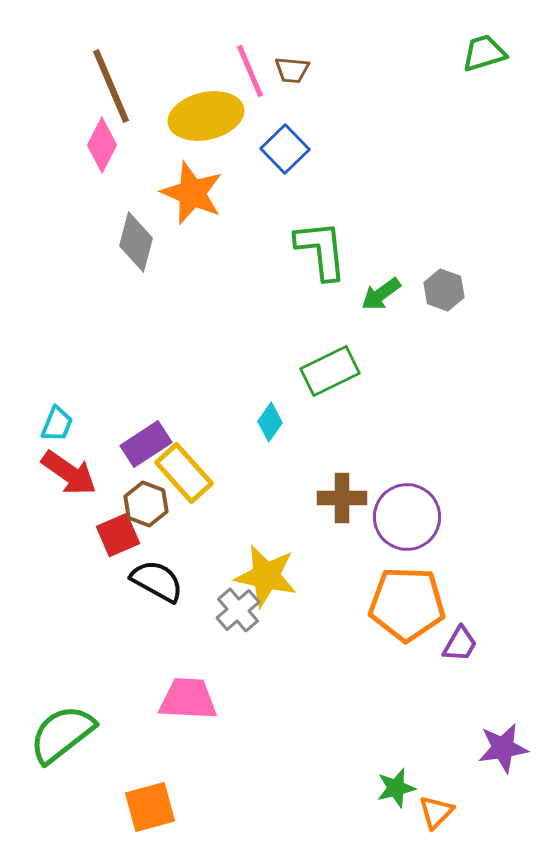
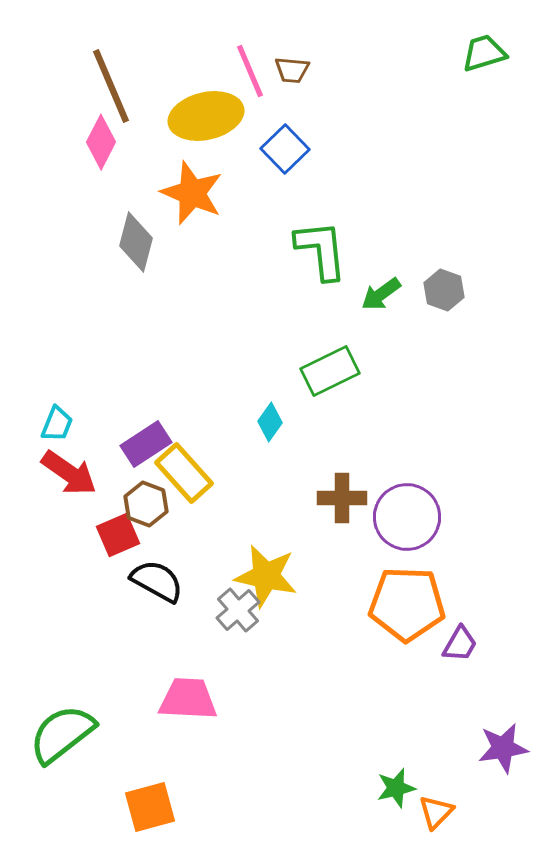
pink diamond: moved 1 px left, 3 px up
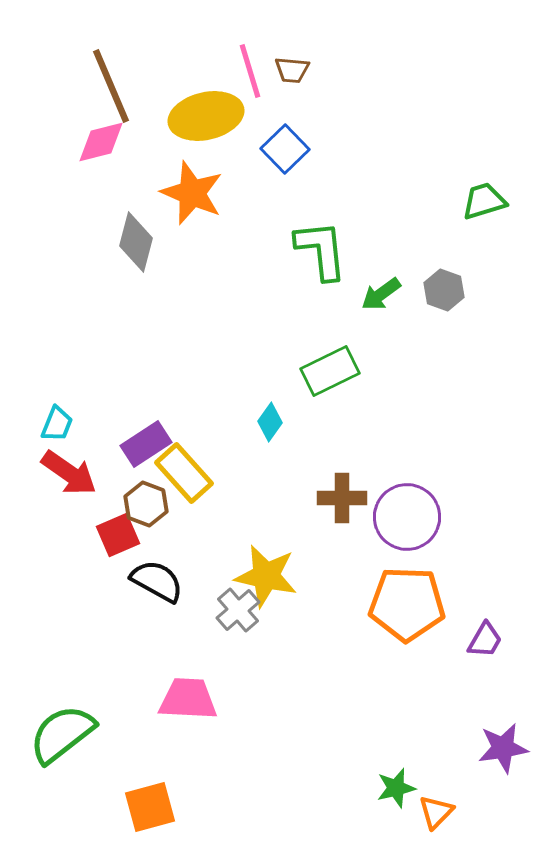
green trapezoid: moved 148 px down
pink line: rotated 6 degrees clockwise
pink diamond: rotated 48 degrees clockwise
purple trapezoid: moved 25 px right, 4 px up
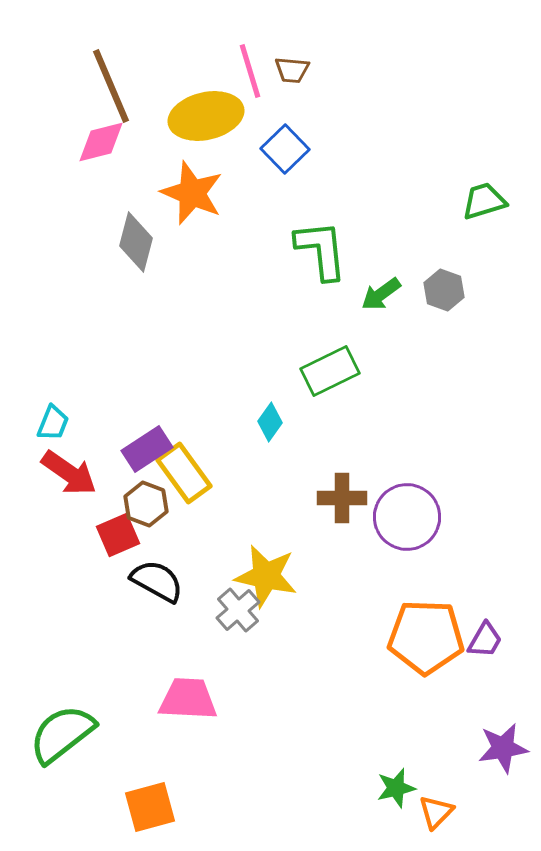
cyan trapezoid: moved 4 px left, 1 px up
purple rectangle: moved 1 px right, 5 px down
yellow rectangle: rotated 6 degrees clockwise
orange pentagon: moved 19 px right, 33 px down
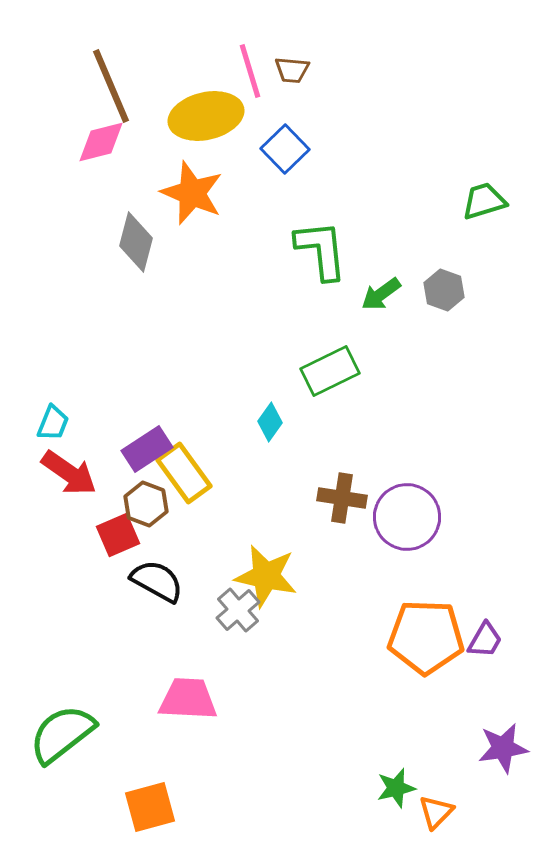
brown cross: rotated 9 degrees clockwise
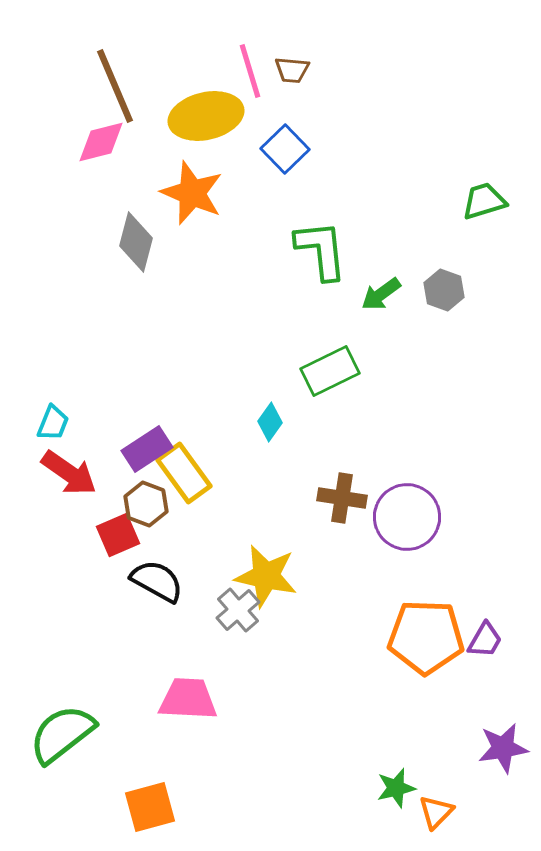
brown line: moved 4 px right
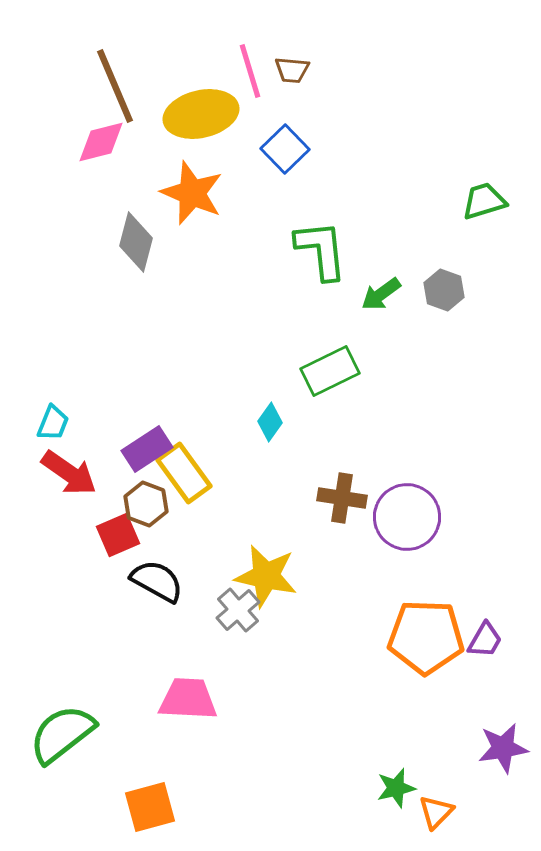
yellow ellipse: moved 5 px left, 2 px up
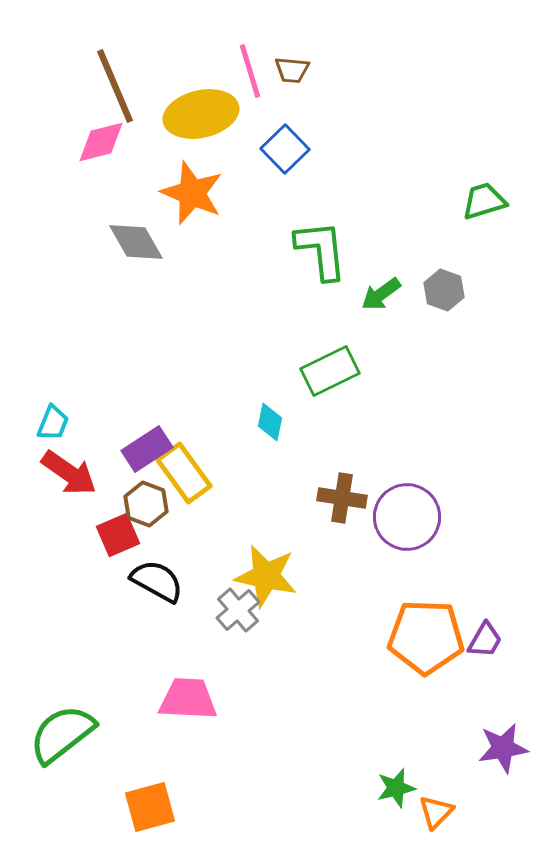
gray diamond: rotated 44 degrees counterclockwise
cyan diamond: rotated 24 degrees counterclockwise
